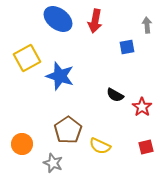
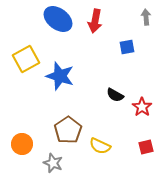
gray arrow: moved 1 px left, 8 px up
yellow square: moved 1 px left, 1 px down
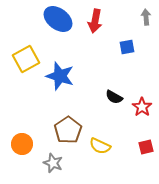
black semicircle: moved 1 px left, 2 px down
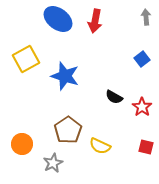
blue square: moved 15 px right, 12 px down; rotated 28 degrees counterclockwise
blue star: moved 5 px right
red square: rotated 28 degrees clockwise
gray star: rotated 24 degrees clockwise
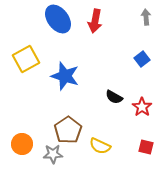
blue ellipse: rotated 16 degrees clockwise
gray star: moved 9 px up; rotated 24 degrees clockwise
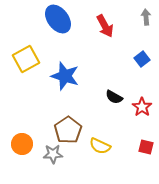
red arrow: moved 10 px right, 5 px down; rotated 40 degrees counterclockwise
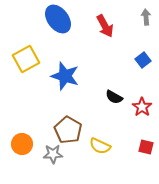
blue square: moved 1 px right, 1 px down
brown pentagon: rotated 8 degrees counterclockwise
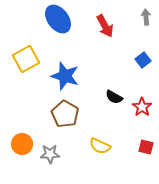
brown pentagon: moved 3 px left, 16 px up
gray star: moved 3 px left
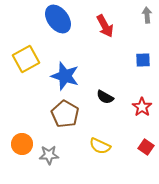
gray arrow: moved 1 px right, 2 px up
blue square: rotated 35 degrees clockwise
black semicircle: moved 9 px left
red square: rotated 21 degrees clockwise
gray star: moved 1 px left, 1 px down
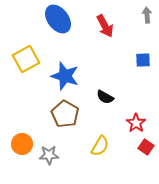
red star: moved 6 px left, 16 px down
yellow semicircle: rotated 85 degrees counterclockwise
